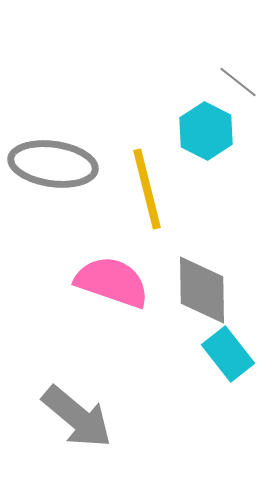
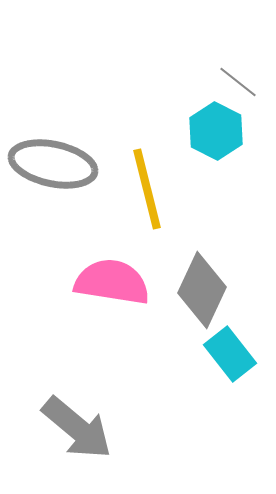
cyan hexagon: moved 10 px right
gray ellipse: rotated 4 degrees clockwise
pink semicircle: rotated 10 degrees counterclockwise
gray diamond: rotated 26 degrees clockwise
cyan rectangle: moved 2 px right
gray arrow: moved 11 px down
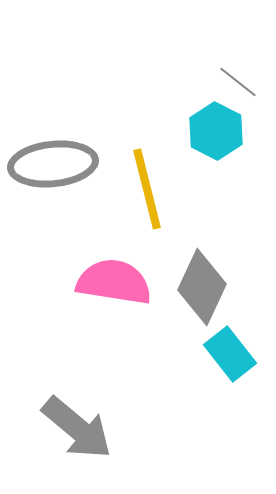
gray ellipse: rotated 18 degrees counterclockwise
pink semicircle: moved 2 px right
gray diamond: moved 3 px up
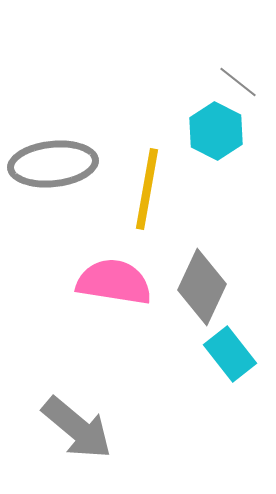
yellow line: rotated 24 degrees clockwise
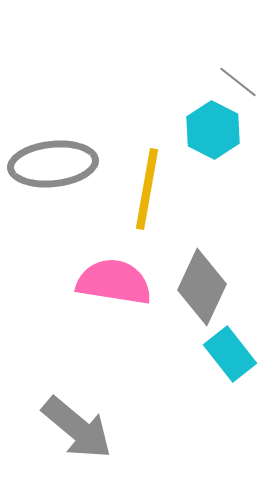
cyan hexagon: moved 3 px left, 1 px up
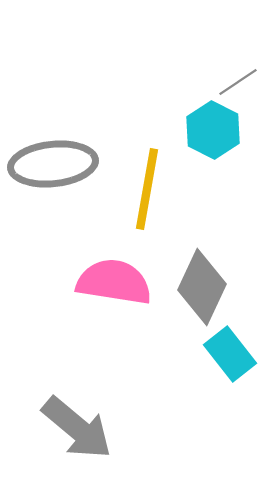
gray line: rotated 72 degrees counterclockwise
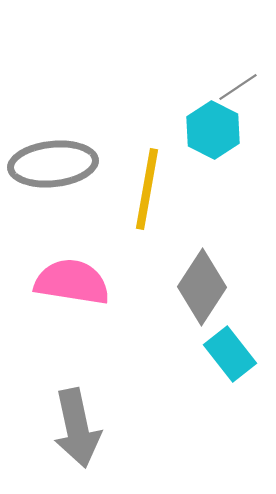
gray line: moved 5 px down
pink semicircle: moved 42 px left
gray diamond: rotated 8 degrees clockwise
gray arrow: rotated 38 degrees clockwise
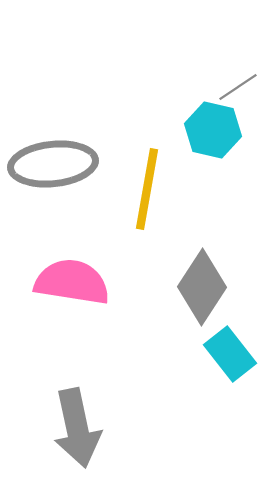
cyan hexagon: rotated 14 degrees counterclockwise
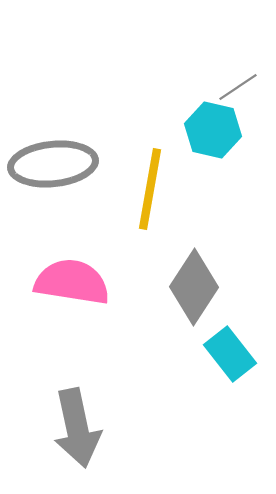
yellow line: moved 3 px right
gray diamond: moved 8 px left
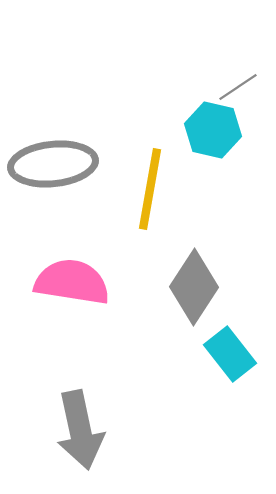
gray arrow: moved 3 px right, 2 px down
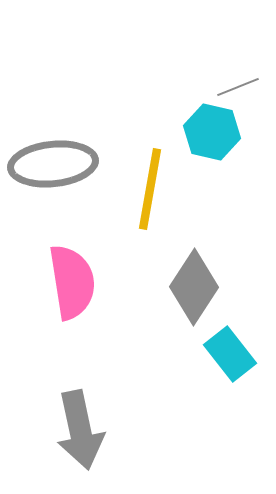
gray line: rotated 12 degrees clockwise
cyan hexagon: moved 1 px left, 2 px down
pink semicircle: rotated 72 degrees clockwise
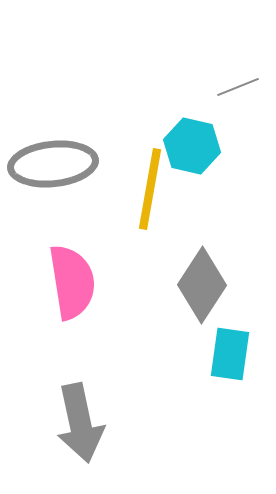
cyan hexagon: moved 20 px left, 14 px down
gray diamond: moved 8 px right, 2 px up
cyan rectangle: rotated 46 degrees clockwise
gray arrow: moved 7 px up
